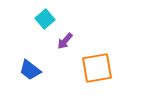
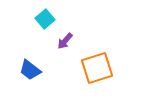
orange square: rotated 8 degrees counterclockwise
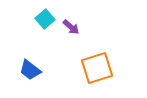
purple arrow: moved 6 px right, 14 px up; rotated 90 degrees counterclockwise
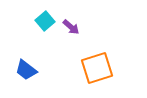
cyan square: moved 2 px down
blue trapezoid: moved 4 px left
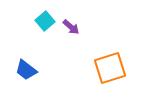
orange square: moved 13 px right
